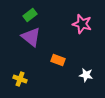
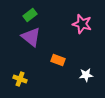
white star: rotated 16 degrees counterclockwise
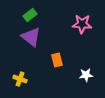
pink star: rotated 12 degrees counterclockwise
orange rectangle: moved 1 px left; rotated 56 degrees clockwise
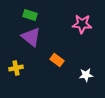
green rectangle: rotated 56 degrees clockwise
orange rectangle: rotated 40 degrees counterclockwise
yellow cross: moved 4 px left, 11 px up; rotated 32 degrees counterclockwise
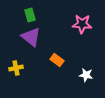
green rectangle: rotated 56 degrees clockwise
white star: rotated 16 degrees clockwise
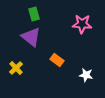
green rectangle: moved 4 px right, 1 px up
yellow cross: rotated 32 degrees counterclockwise
